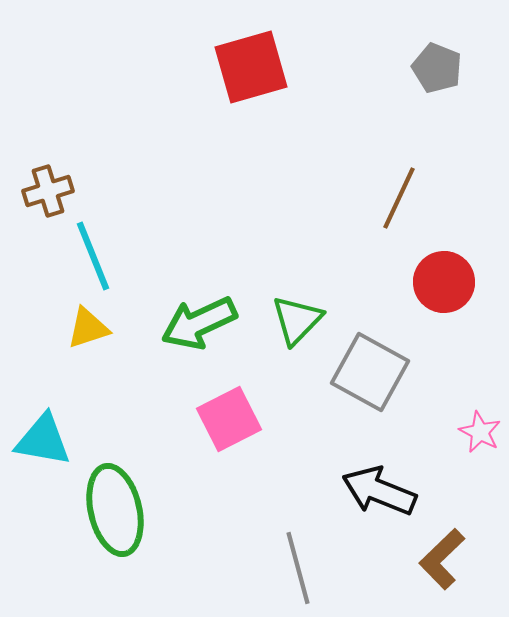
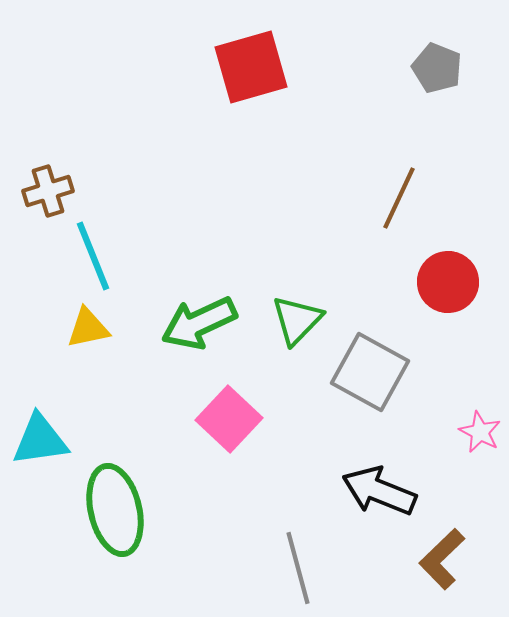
red circle: moved 4 px right
yellow triangle: rotated 6 degrees clockwise
pink square: rotated 20 degrees counterclockwise
cyan triangle: moved 3 px left; rotated 18 degrees counterclockwise
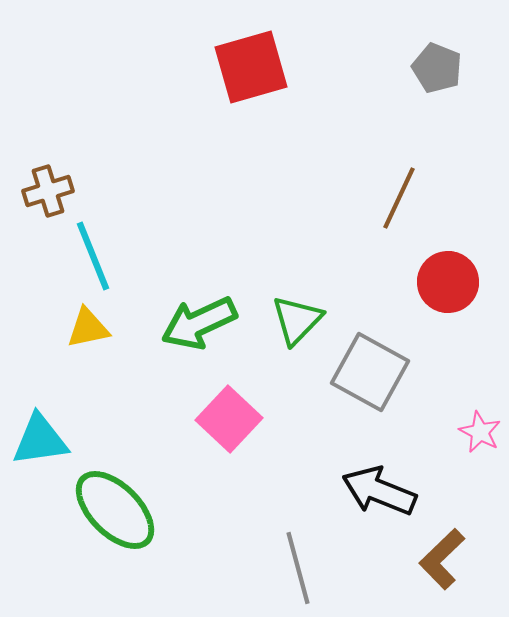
green ellipse: rotated 32 degrees counterclockwise
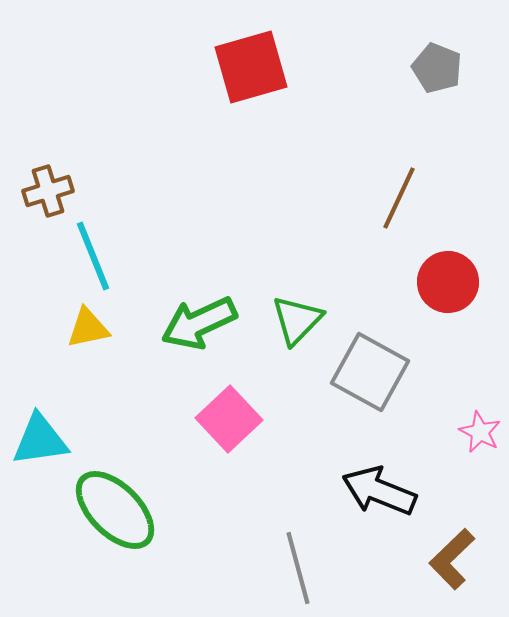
pink square: rotated 4 degrees clockwise
brown L-shape: moved 10 px right
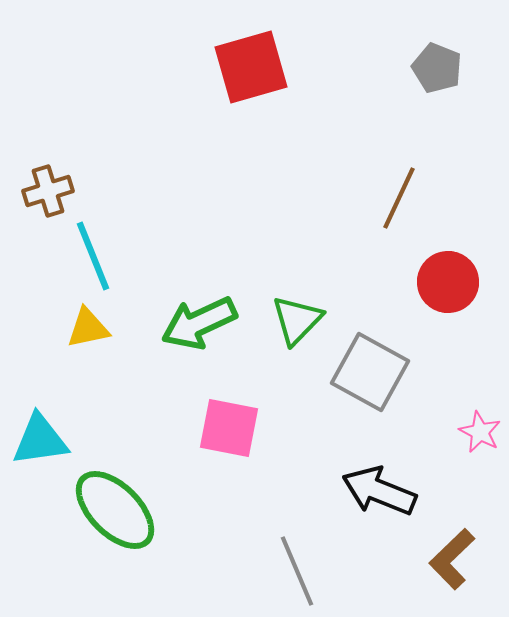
pink square: moved 9 px down; rotated 36 degrees counterclockwise
gray line: moved 1 px left, 3 px down; rotated 8 degrees counterclockwise
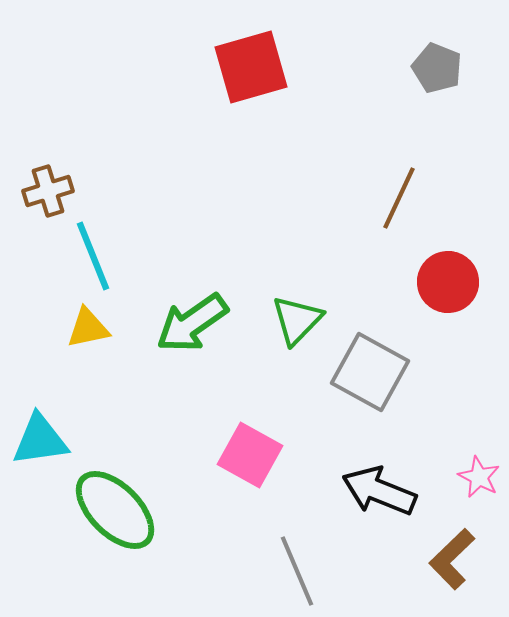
green arrow: moved 7 px left; rotated 10 degrees counterclockwise
pink square: moved 21 px right, 27 px down; rotated 18 degrees clockwise
pink star: moved 1 px left, 45 px down
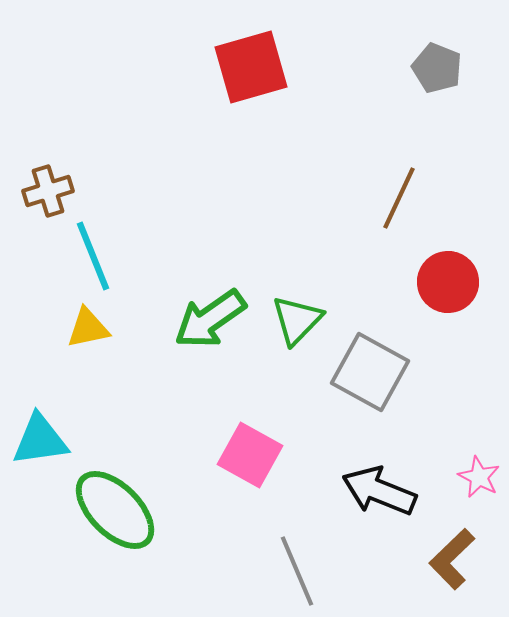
green arrow: moved 18 px right, 4 px up
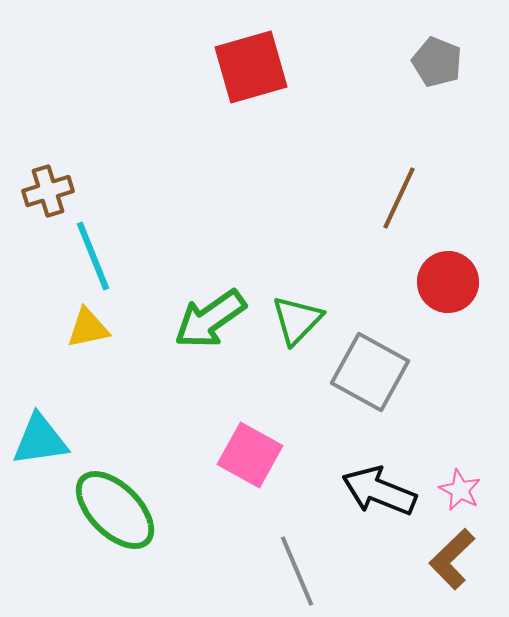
gray pentagon: moved 6 px up
pink star: moved 19 px left, 13 px down
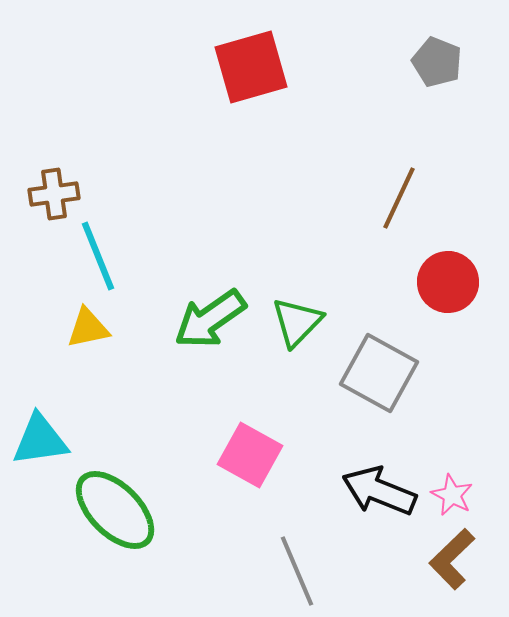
brown cross: moved 6 px right, 3 px down; rotated 9 degrees clockwise
cyan line: moved 5 px right
green triangle: moved 2 px down
gray square: moved 9 px right, 1 px down
pink star: moved 8 px left, 5 px down
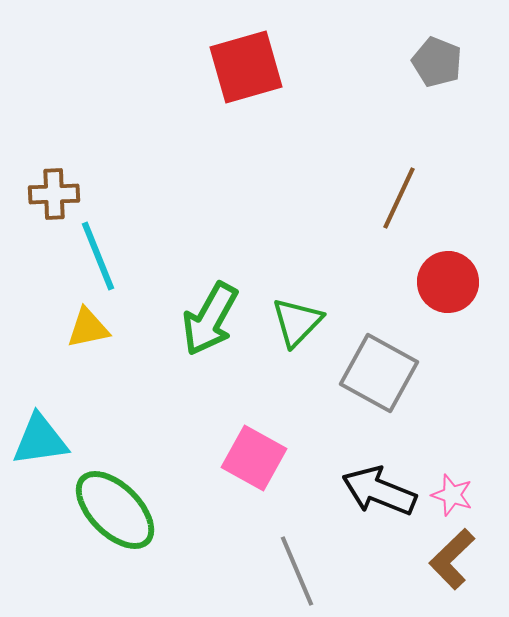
red square: moved 5 px left
brown cross: rotated 6 degrees clockwise
green arrow: rotated 26 degrees counterclockwise
pink square: moved 4 px right, 3 px down
pink star: rotated 9 degrees counterclockwise
